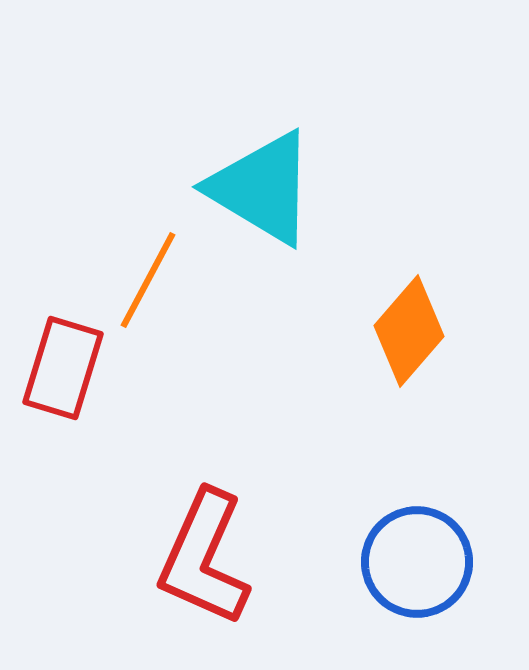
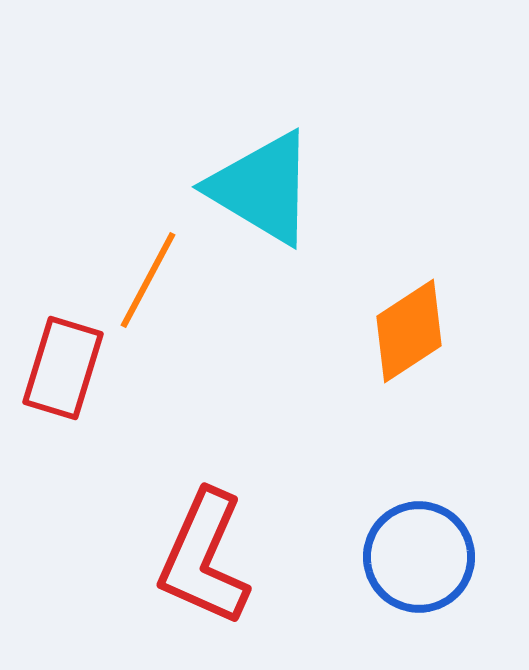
orange diamond: rotated 16 degrees clockwise
blue circle: moved 2 px right, 5 px up
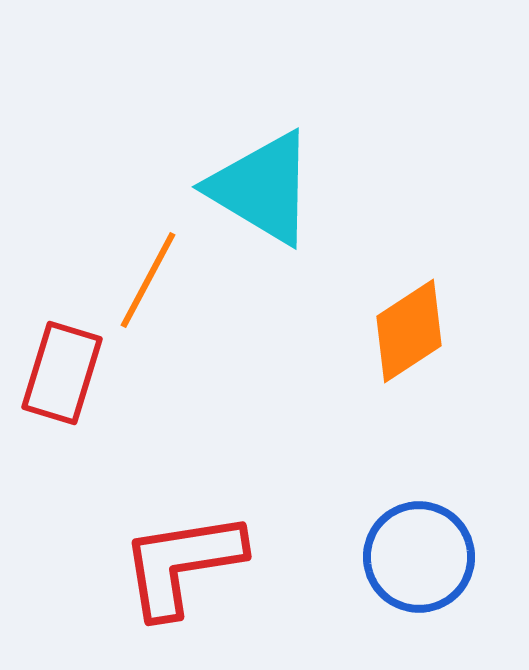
red rectangle: moved 1 px left, 5 px down
red L-shape: moved 22 px left, 6 px down; rotated 57 degrees clockwise
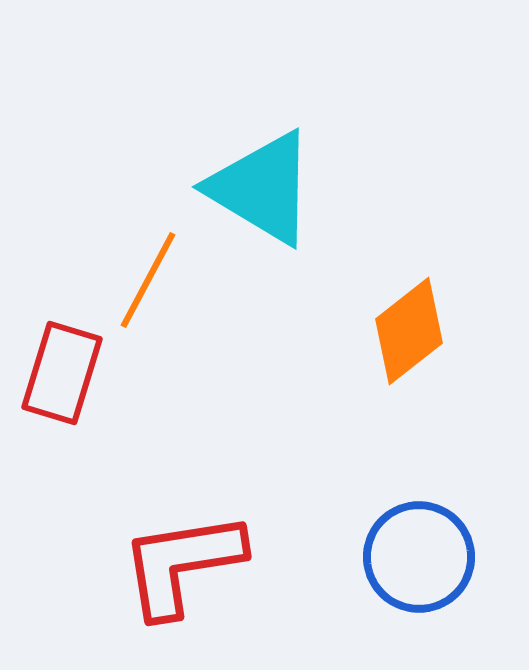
orange diamond: rotated 5 degrees counterclockwise
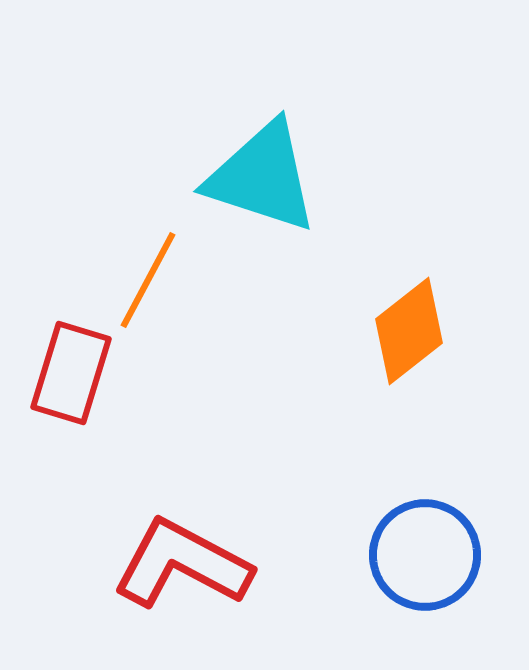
cyan triangle: moved 11 px up; rotated 13 degrees counterclockwise
red rectangle: moved 9 px right
blue circle: moved 6 px right, 2 px up
red L-shape: rotated 37 degrees clockwise
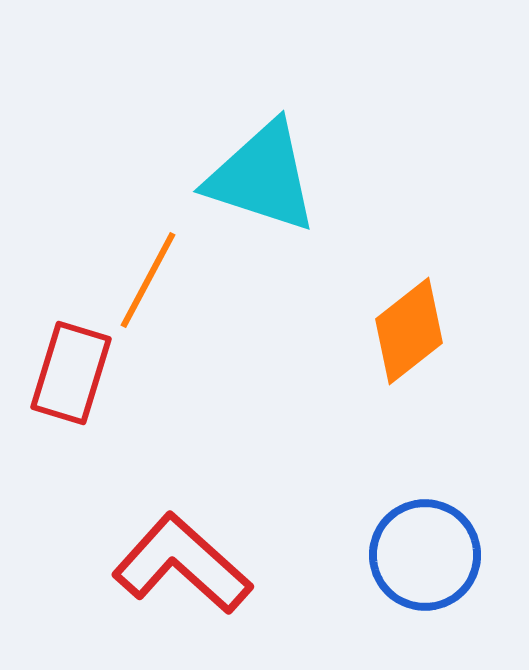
red L-shape: rotated 14 degrees clockwise
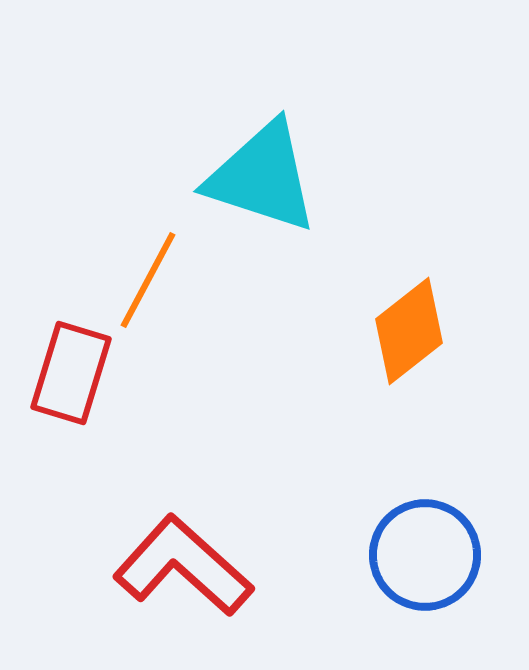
red L-shape: moved 1 px right, 2 px down
